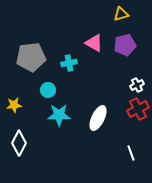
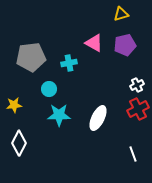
cyan circle: moved 1 px right, 1 px up
white line: moved 2 px right, 1 px down
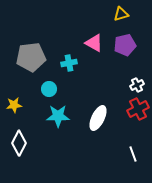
cyan star: moved 1 px left, 1 px down
